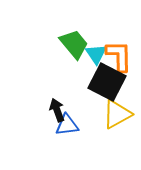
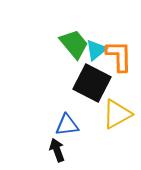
cyan triangle: moved 4 px up; rotated 25 degrees clockwise
black square: moved 15 px left, 1 px down
black arrow: moved 40 px down
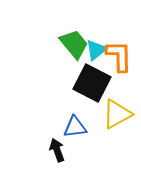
blue triangle: moved 8 px right, 2 px down
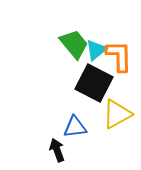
black square: moved 2 px right
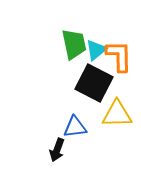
green trapezoid: rotated 28 degrees clockwise
yellow triangle: rotated 28 degrees clockwise
black arrow: rotated 140 degrees counterclockwise
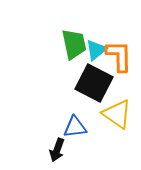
yellow triangle: rotated 36 degrees clockwise
